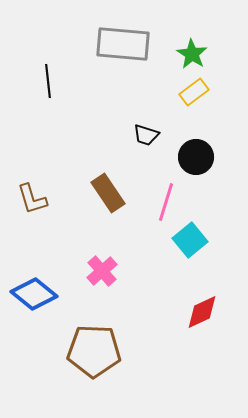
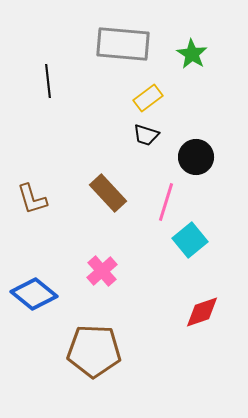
yellow rectangle: moved 46 px left, 6 px down
brown rectangle: rotated 9 degrees counterclockwise
red diamond: rotated 6 degrees clockwise
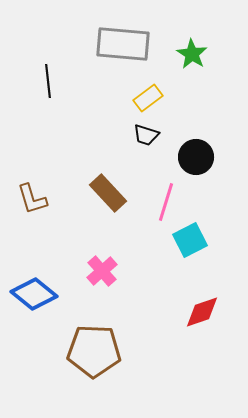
cyan square: rotated 12 degrees clockwise
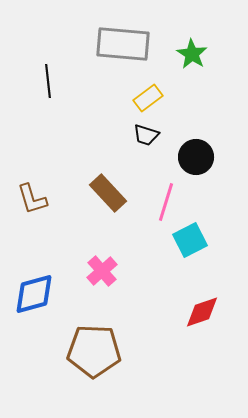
blue diamond: rotated 54 degrees counterclockwise
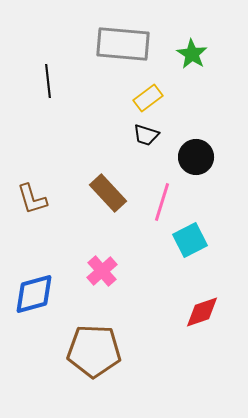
pink line: moved 4 px left
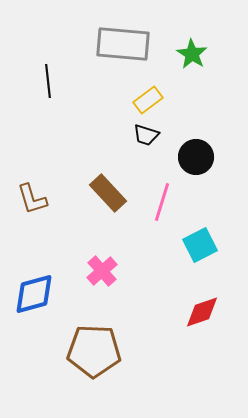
yellow rectangle: moved 2 px down
cyan square: moved 10 px right, 5 px down
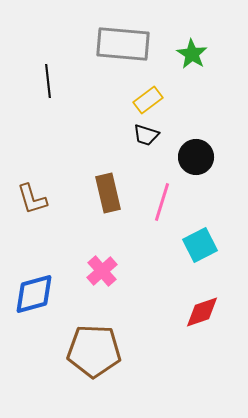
brown rectangle: rotated 30 degrees clockwise
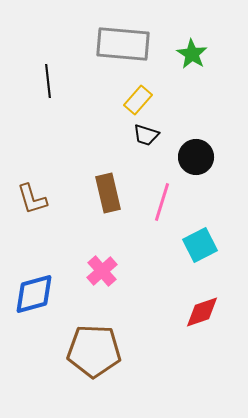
yellow rectangle: moved 10 px left; rotated 12 degrees counterclockwise
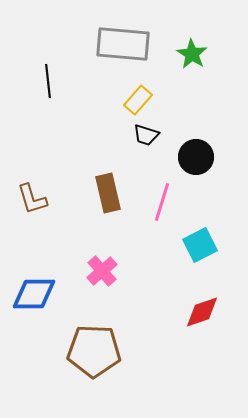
blue diamond: rotated 15 degrees clockwise
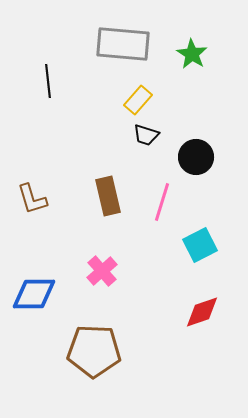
brown rectangle: moved 3 px down
